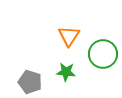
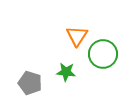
orange triangle: moved 8 px right
gray pentagon: moved 1 px down
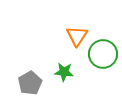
green star: moved 2 px left
gray pentagon: rotated 25 degrees clockwise
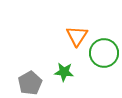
green circle: moved 1 px right, 1 px up
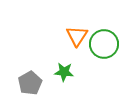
green circle: moved 9 px up
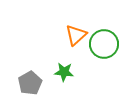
orange triangle: moved 1 px left, 1 px up; rotated 15 degrees clockwise
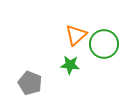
green star: moved 6 px right, 7 px up
gray pentagon: rotated 20 degrees counterclockwise
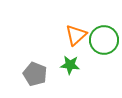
green circle: moved 4 px up
gray pentagon: moved 5 px right, 9 px up
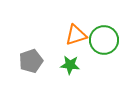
orange triangle: rotated 25 degrees clockwise
gray pentagon: moved 4 px left, 13 px up; rotated 30 degrees clockwise
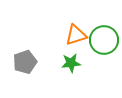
gray pentagon: moved 6 px left, 1 px down
green star: moved 1 px right, 2 px up; rotated 12 degrees counterclockwise
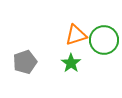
green star: rotated 30 degrees counterclockwise
